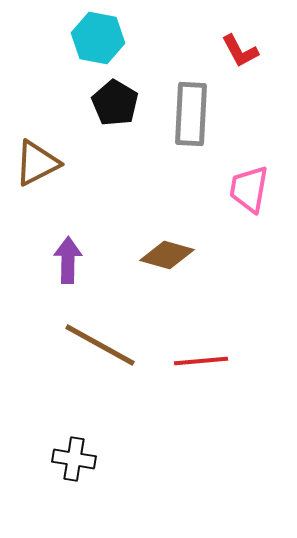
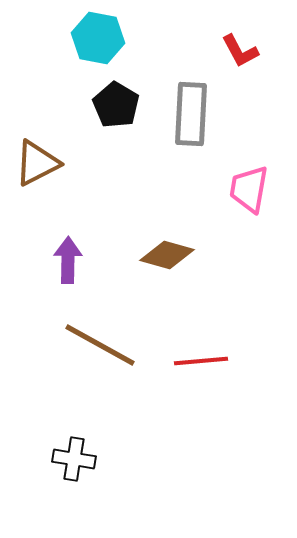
black pentagon: moved 1 px right, 2 px down
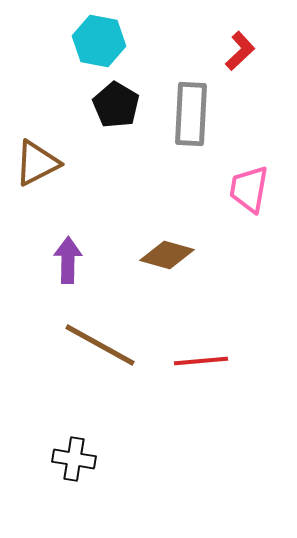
cyan hexagon: moved 1 px right, 3 px down
red L-shape: rotated 105 degrees counterclockwise
